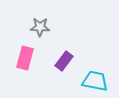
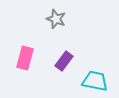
gray star: moved 16 px right, 8 px up; rotated 18 degrees clockwise
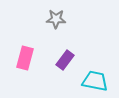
gray star: rotated 18 degrees counterclockwise
purple rectangle: moved 1 px right, 1 px up
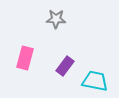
purple rectangle: moved 6 px down
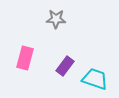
cyan trapezoid: moved 2 px up; rotated 8 degrees clockwise
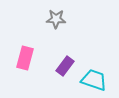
cyan trapezoid: moved 1 px left, 1 px down
